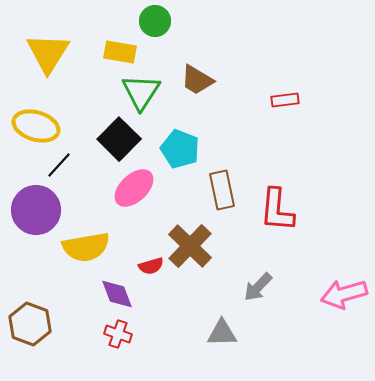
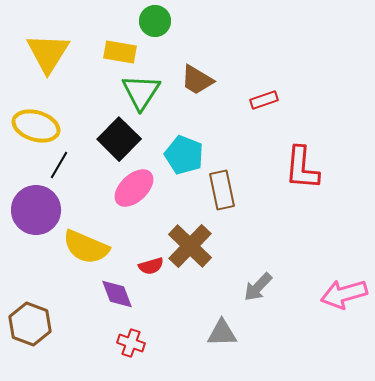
red rectangle: moved 21 px left; rotated 12 degrees counterclockwise
cyan pentagon: moved 4 px right, 6 px down
black line: rotated 12 degrees counterclockwise
red L-shape: moved 25 px right, 42 px up
yellow semicircle: rotated 33 degrees clockwise
red cross: moved 13 px right, 9 px down
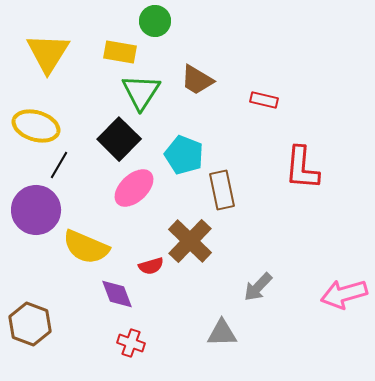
red rectangle: rotated 32 degrees clockwise
brown cross: moved 5 px up
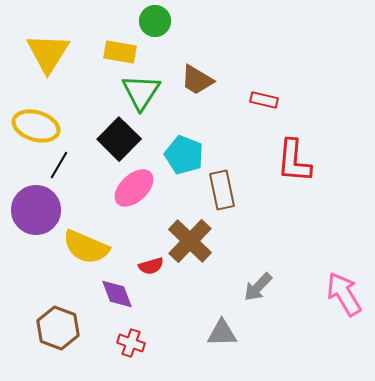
red L-shape: moved 8 px left, 7 px up
pink arrow: rotated 75 degrees clockwise
brown hexagon: moved 28 px right, 4 px down
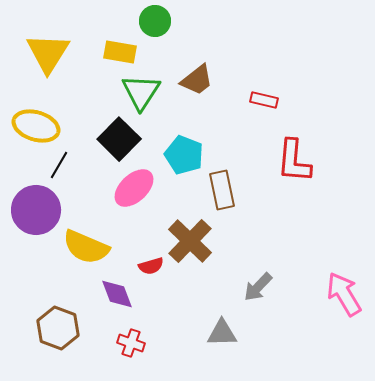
brown trapezoid: rotated 69 degrees counterclockwise
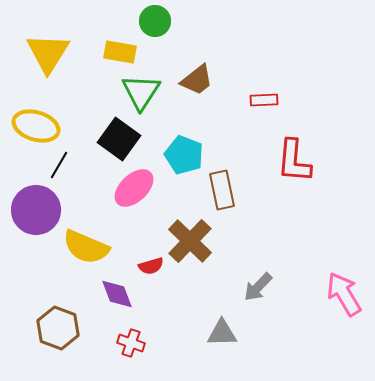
red rectangle: rotated 16 degrees counterclockwise
black square: rotated 9 degrees counterclockwise
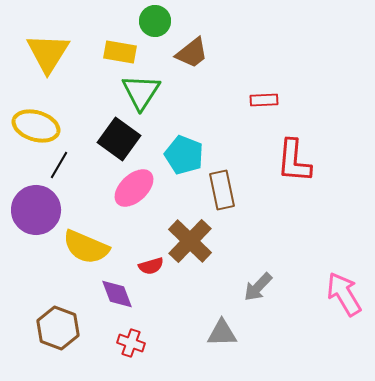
brown trapezoid: moved 5 px left, 27 px up
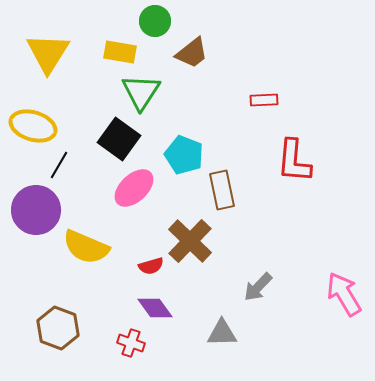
yellow ellipse: moved 3 px left
purple diamond: moved 38 px right, 14 px down; rotated 15 degrees counterclockwise
